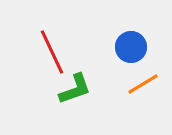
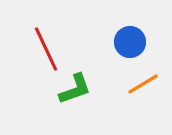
blue circle: moved 1 px left, 5 px up
red line: moved 6 px left, 3 px up
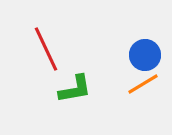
blue circle: moved 15 px right, 13 px down
green L-shape: rotated 9 degrees clockwise
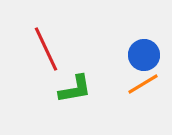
blue circle: moved 1 px left
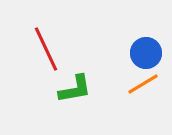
blue circle: moved 2 px right, 2 px up
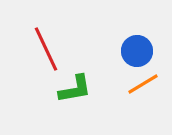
blue circle: moved 9 px left, 2 px up
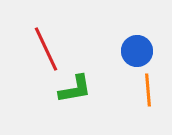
orange line: moved 5 px right, 6 px down; rotated 64 degrees counterclockwise
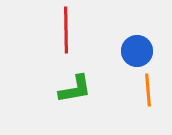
red line: moved 20 px right, 19 px up; rotated 24 degrees clockwise
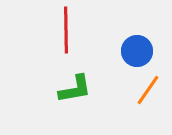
orange line: rotated 40 degrees clockwise
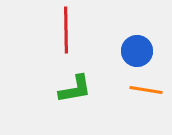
orange line: moved 2 px left; rotated 64 degrees clockwise
